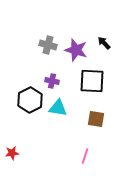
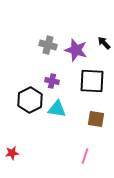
cyan triangle: moved 1 px left, 1 px down
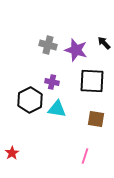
purple cross: moved 1 px down
red star: rotated 24 degrees counterclockwise
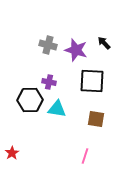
purple cross: moved 3 px left
black hexagon: rotated 25 degrees clockwise
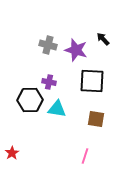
black arrow: moved 1 px left, 4 px up
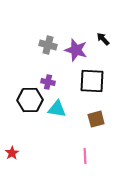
purple cross: moved 1 px left
brown square: rotated 24 degrees counterclockwise
pink line: rotated 21 degrees counterclockwise
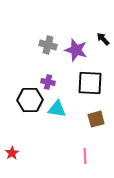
black square: moved 2 px left, 2 px down
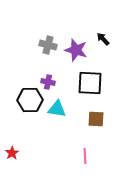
brown square: rotated 18 degrees clockwise
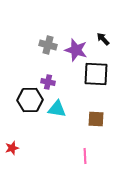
black square: moved 6 px right, 9 px up
red star: moved 5 px up; rotated 16 degrees clockwise
